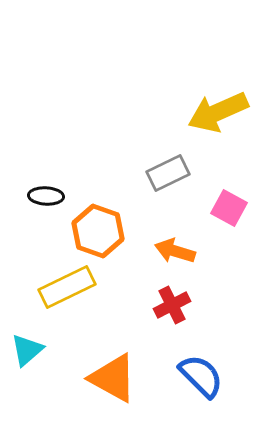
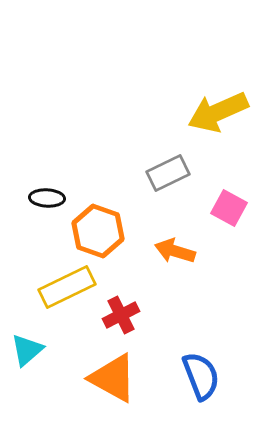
black ellipse: moved 1 px right, 2 px down
red cross: moved 51 px left, 10 px down
blue semicircle: rotated 24 degrees clockwise
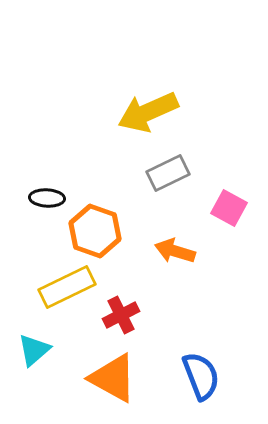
yellow arrow: moved 70 px left
orange hexagon: moved 3 px left
cyan triangle: moved 7 px right
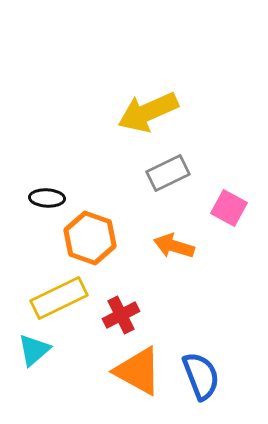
orange hexagon: moved 5 px left, 7 px down
orange arrow: moved 1 px left, 5 px up
yellow rectangle: moved 8 px left, 11 px down
orange triangle: moved 25 px right, 7 px up
